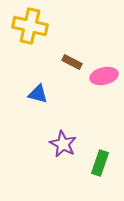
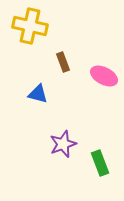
brown rectangle: moved 9 px left; rotated 42 degrees clockwise
pink ellipse: rotated 40 degrees clockwise
purple star: rotated 24 degrees clockwise
green rectangle: rotated 40 degrees counterclockwise
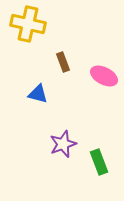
yellow cross: moved 2 px left, 2 px up
green rectangle: moved 1 px left, 1 px up
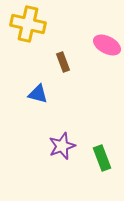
pink ellipse: moved 3 px right, 31 px up
purple star: moved 1 px left, 2 px down
green rectangle: moved 3 px right, 4 px up
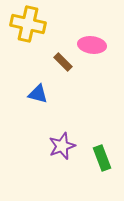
pink ellipse: moved 15 px left; rotated 20 degrees counterclockwise
brown rectangle: rotated 24 degrees counterclockwise
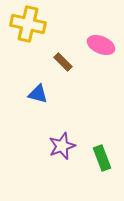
pink ellipse: moved 9 px right; rotated 16 degrees clockwise
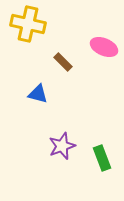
pink ellipse: moved 3 px right, 2 px down
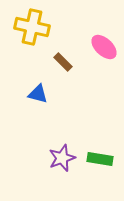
yellow cross: moved 4 px right, 3 px down
pink ellipse: rotated 20 degrees clockwise
purple star: moved 12 px down
green rectangle: moved 2 px left, 1 px down; rotated 60 degrees counterclockwise
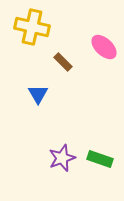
blue triangle: rotated 45 degrees clockwise
green rectangle: rotated 10 degrees clockwise
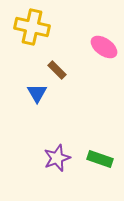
pink ellipse: rotated 8 degrees counterclockwise
brown rectangle: moved 6 px left, 8 px down
blue triangle: moved 1 px left, 1 px up
purple star: moved 5 px left
